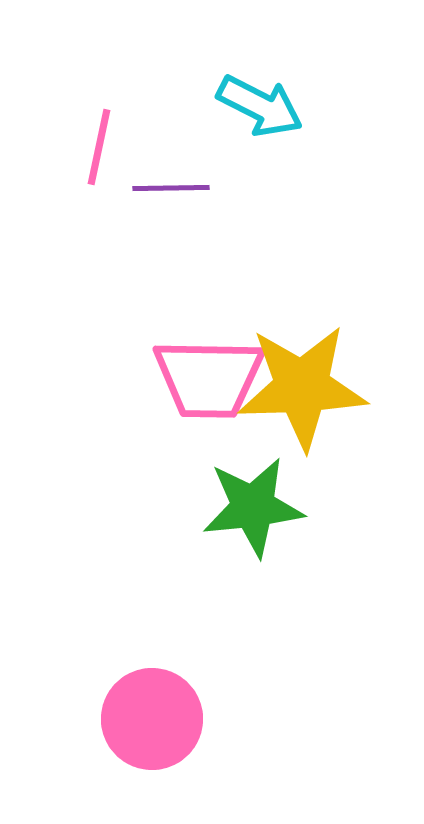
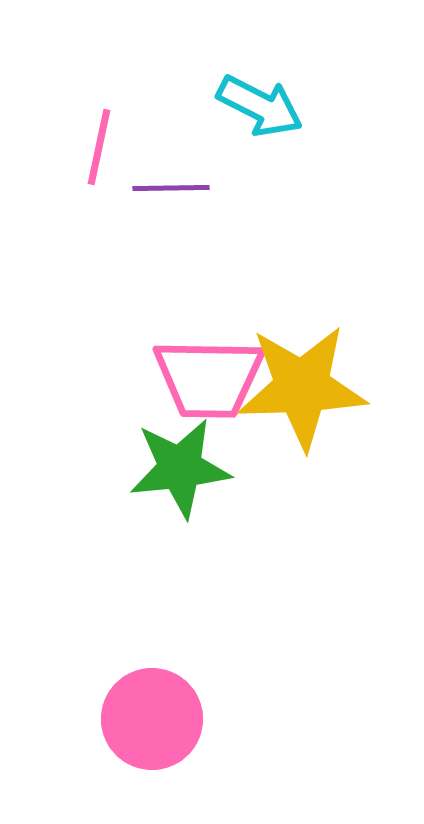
green star: moved 73 px left, 39 px up
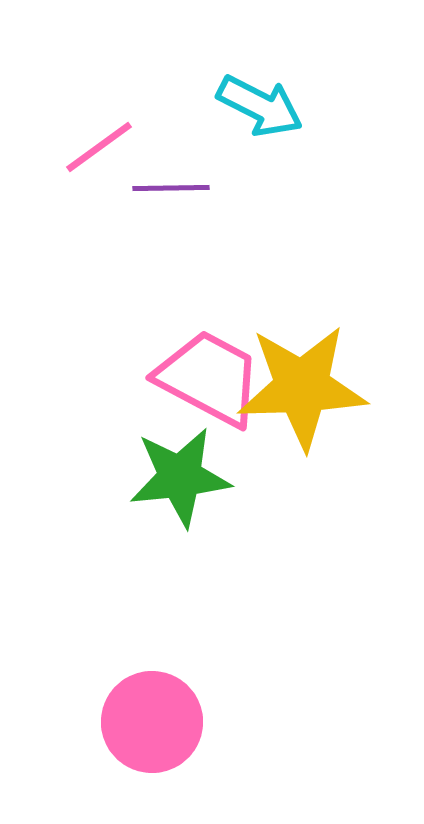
pink line: rotated 42 degrees clockwise
pink trapezoid: rotated 153 degrees counterclockwise
green star: moved 9 px down
pink circle: moved 3 px down
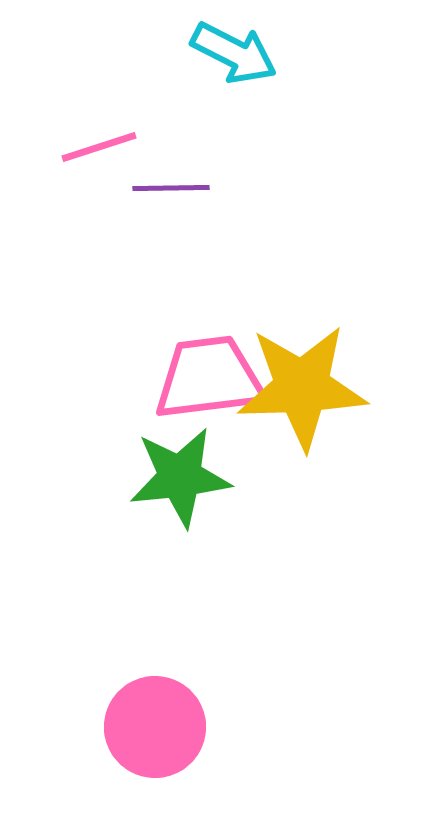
cyan arrow: moved 26 px left, 53 px up
pink line: rotated 18 degrees clockwise
pink trapezoid: rotated 35 degrees counterclockwise
pink circle: moved 3 px right, 5 px down
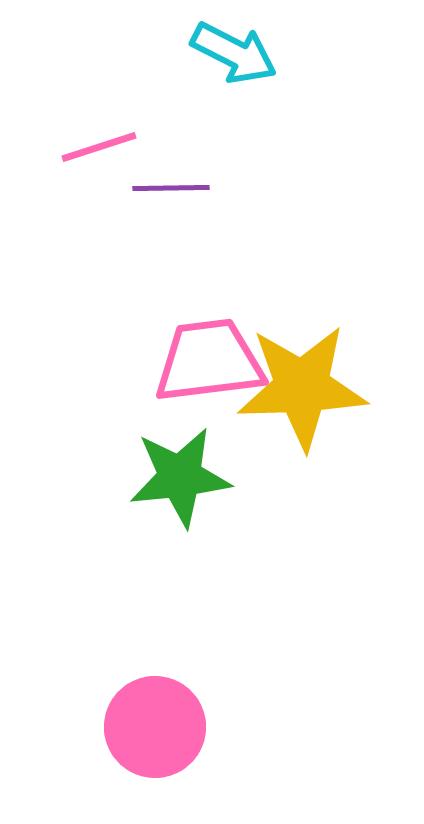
pink trapezoid: moved 17 px up
